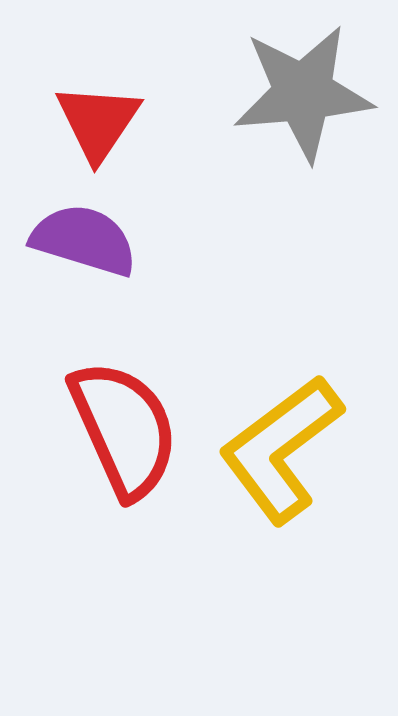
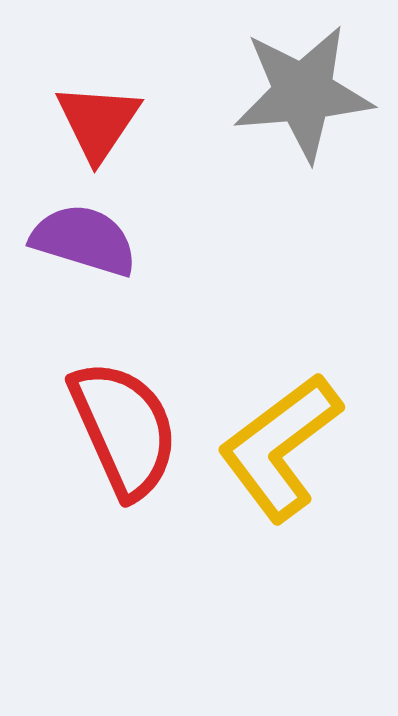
yellow L-shape: moved 1 px left, 2 px up
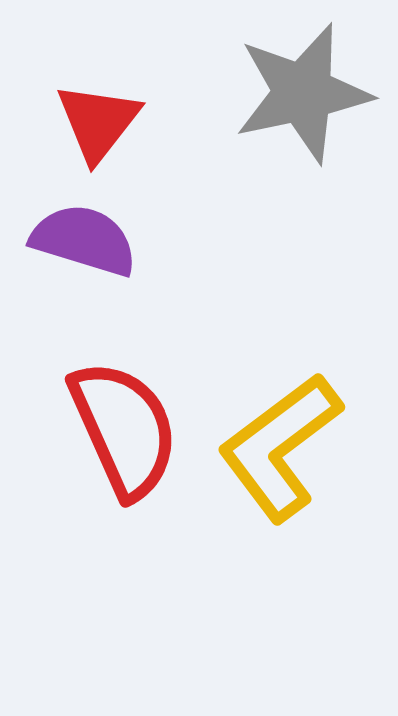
gray star: rotated 7 degrees counterclockwise
red triangle: rotated 4 degrees clockwise
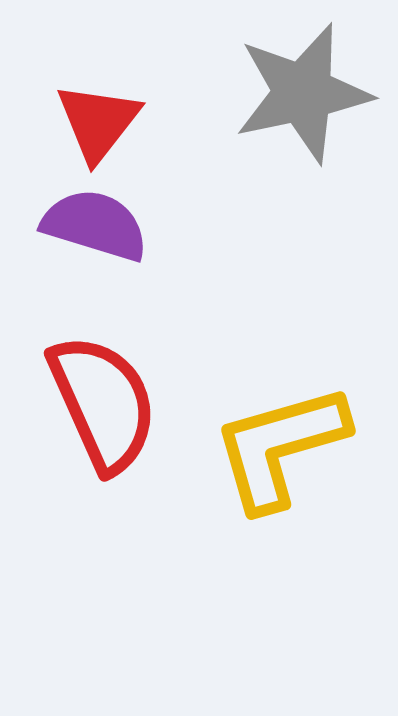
purple semicircle: moved 11 px right, 15 px up
red semicircle: moved 21 px left, 26 px up
yellow L-shape: rotated 21 degrees clockwise
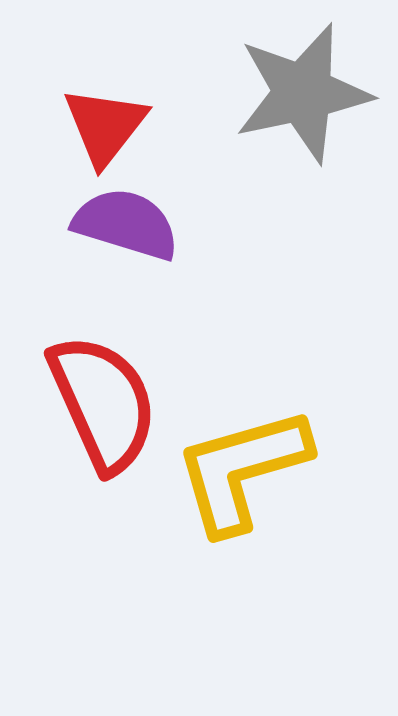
red triangle: moved 7 px right, 4 px down
purple semicircle: moved 31 px right, 1 px up
yellow L-shape: moved 38 px left, 23 px down
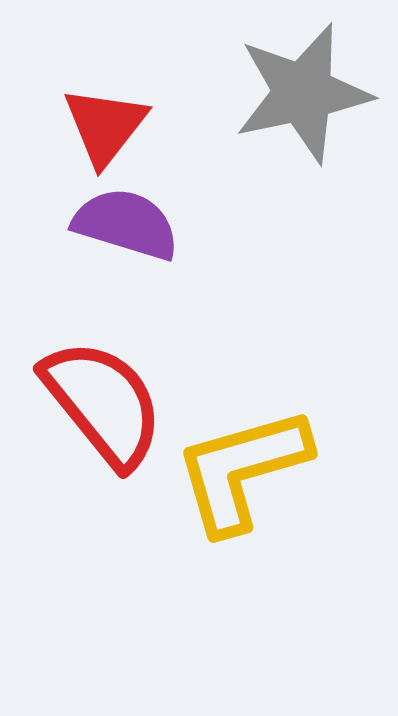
red semicircle: rotated 15 degrees counterclockwise
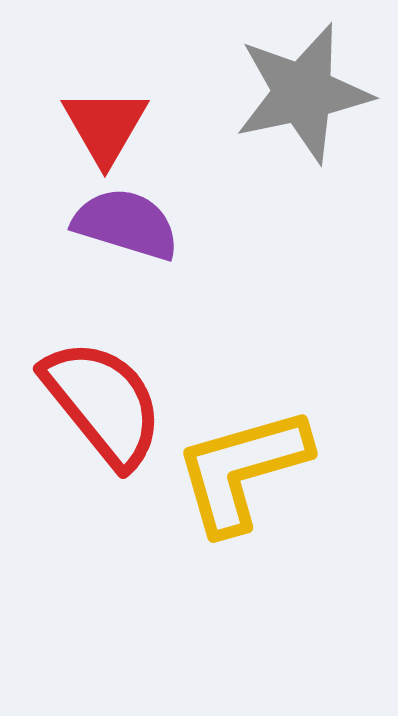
red triangle: rotated 8 degrees counterclockwise
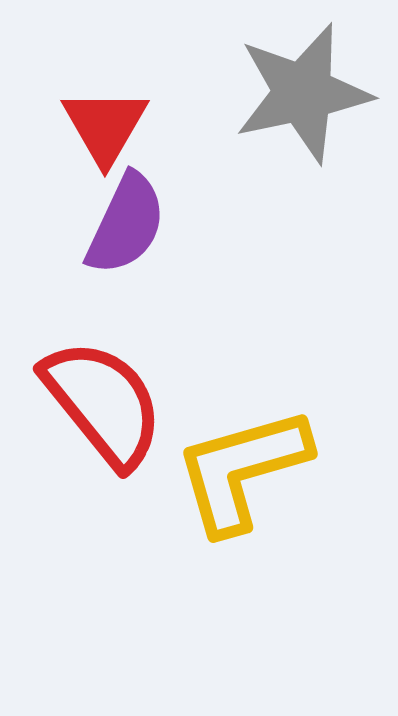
purple semicircle: rotated 98 degrees clockwise
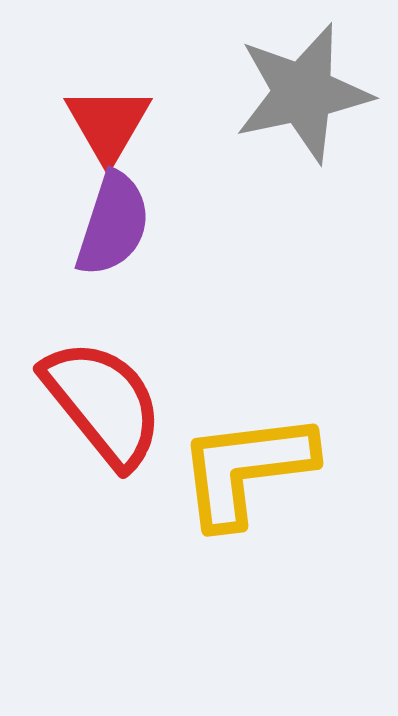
red triangle: moved 3 px right, 2 px up
purple semicircle: moved 13 px left; rotated 7 degrees counterclockwise
yellow L-shape: moved 4 px right, 1 px up; rotated 9 degrees clockwise
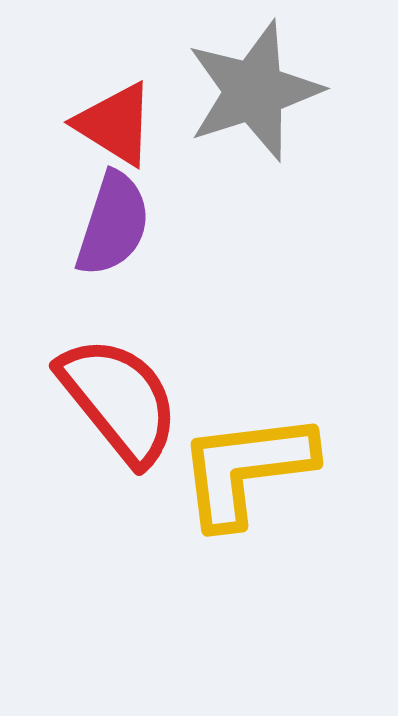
gray star: moved 49 px left, 2 px up; rotated 6 degrees counterclockwise
red triangle: moved 7 px right; rotated 28 degrees counterclockwise
red semicircle: moved 16 px right, 3 px up
